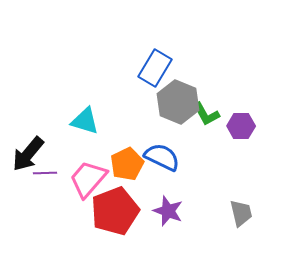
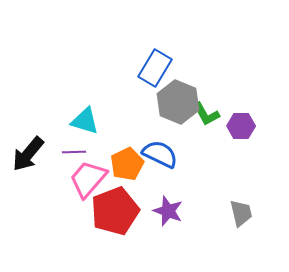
blue semicircle: moved 2 px left, 3 px up
purple line: moved 29 px right, 21 px up
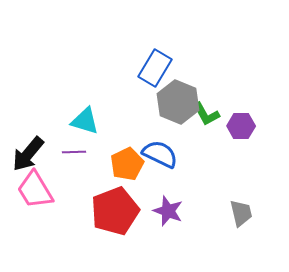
pink trapezoid: moved 53 px left, 11 px down; rotated 72 degrees counterclockwise
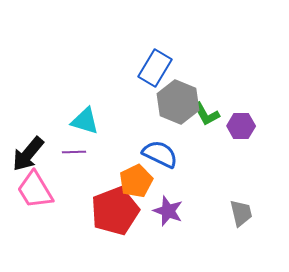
orange pentagon: moved 9 px right, 17 px down
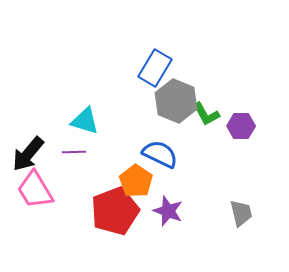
gray hexagon: moved 2 px left, 1 px up
orange pentagon: rotated 12 degrees counterclockwise
